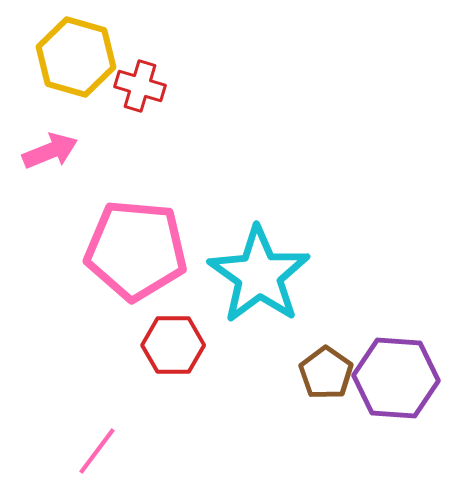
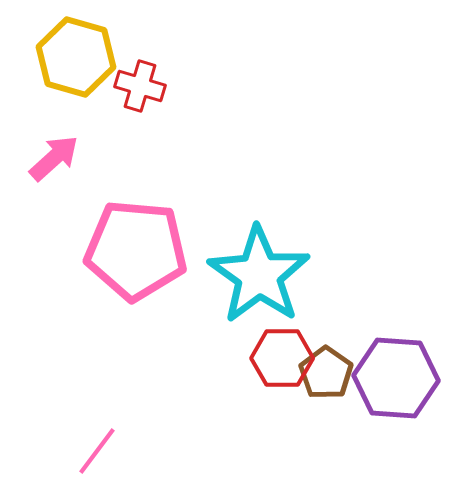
pink arrow: moved 4 px right, 7 px down; rotated 20 degrees counterclockwise
red hexagon: moved 109 px right, 13 px down
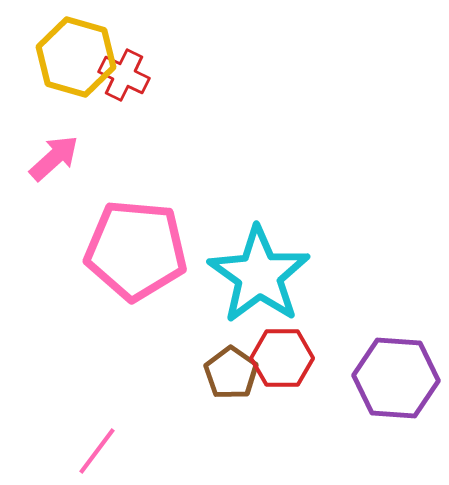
red cross: moved 16 px left, 11 px up; rotated 9 degrees clockwise
brown pentagon: moved 95 px left
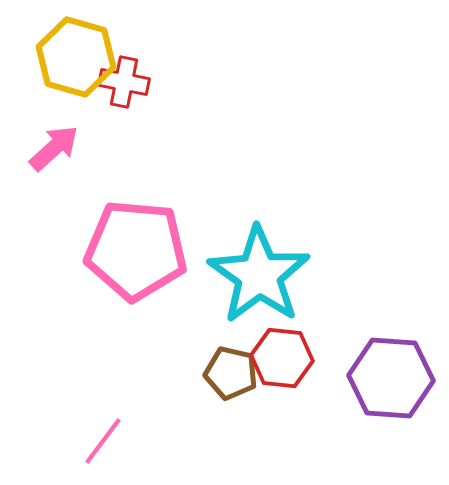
red cross: moved 7 px down; rotated 15 degrees counterclockwise
pink arrow: moved 10 px up
red hexagon: rotated 6 degrees clockwise
brown pentagon: rotated 22 degrees counterclockwise
purple hexagon: moved 5 px left
pink line: moved 6 px right, 10 px up
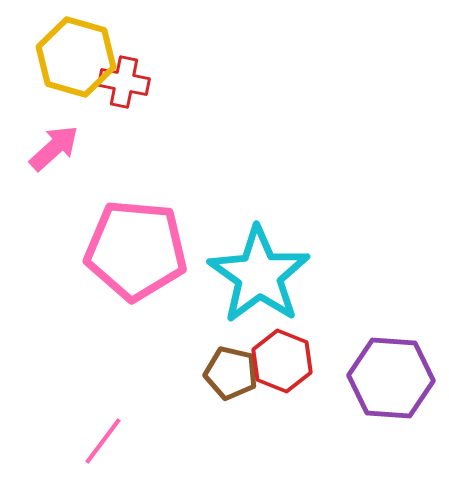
red hexagon: moved 3 px down; rotated 16 degrees clockwise
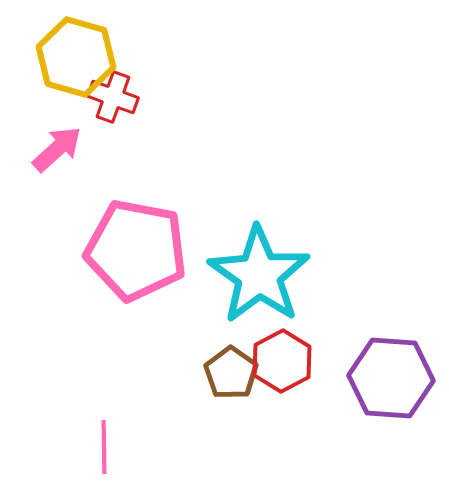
red cross: moved 11 px left, 15 px down; rotated 9 degrees clockwise
pink arrow: moved 3 px right, 1 px down
pink pentagon: rotated 6 degrees clockwise
red hexagon: rotated 10 degrees clockwise
brown pentagon: rotated 22 degrees clockwise
pink line: moved 1 px right, 6 px down; rotated 38 degrees counterclockwise
